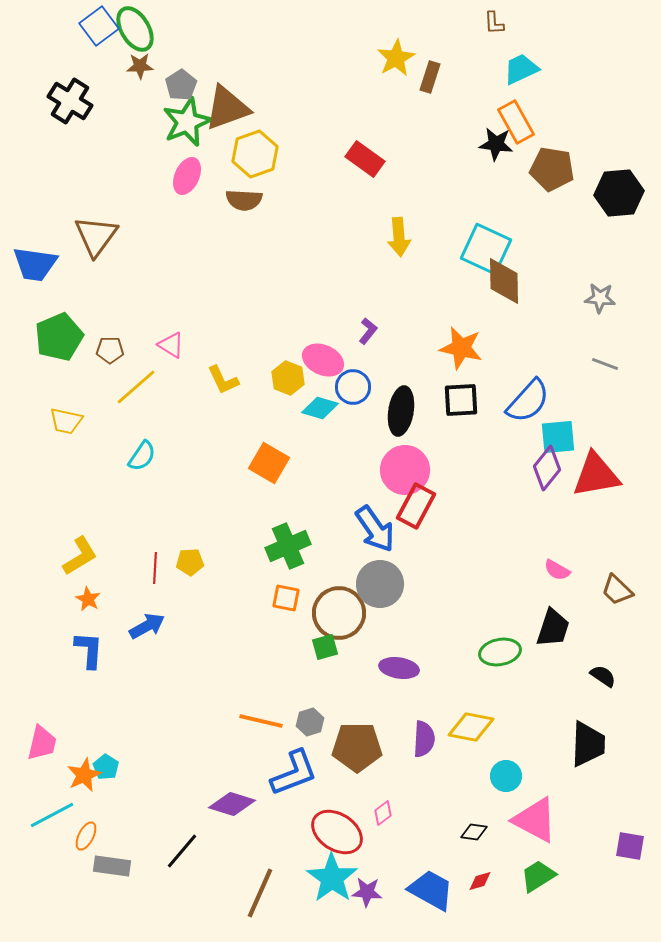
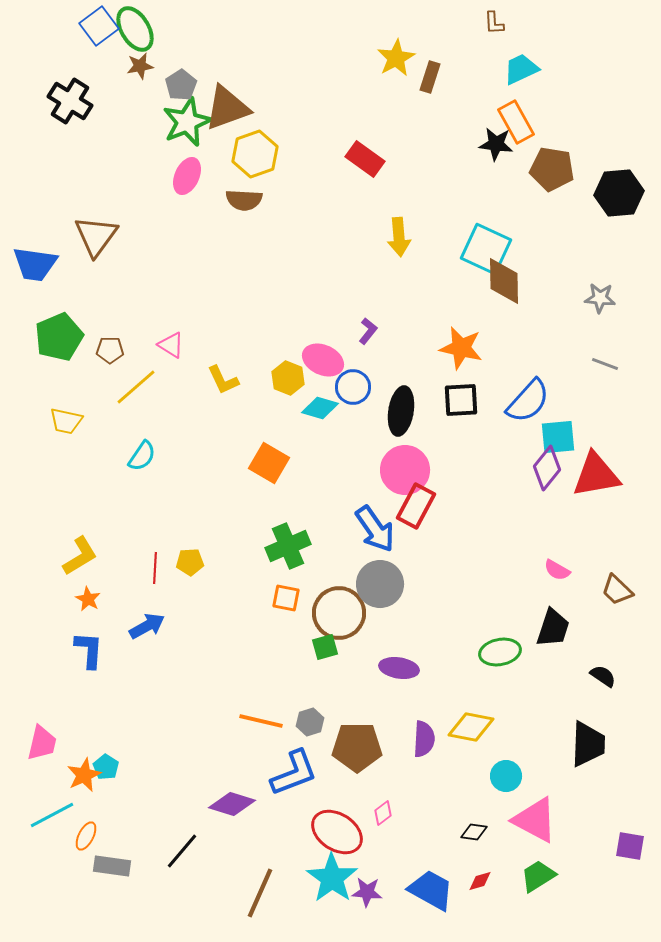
brown star at (140, 66): rotated 8 degrees counterclockwise
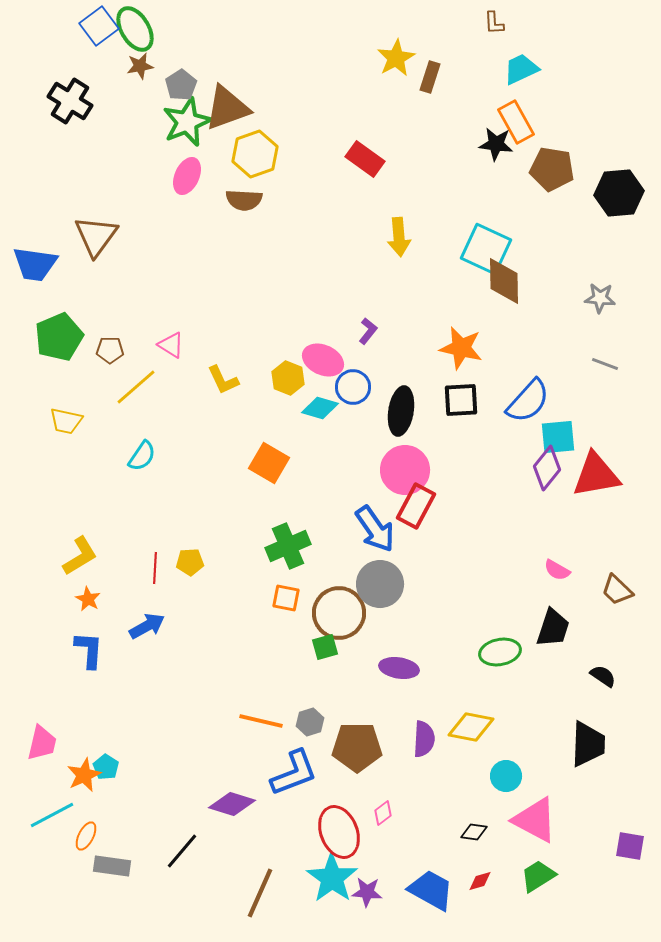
red ellipse at (337, 832): moved 2 px right; rotated 36 degrees clockwise
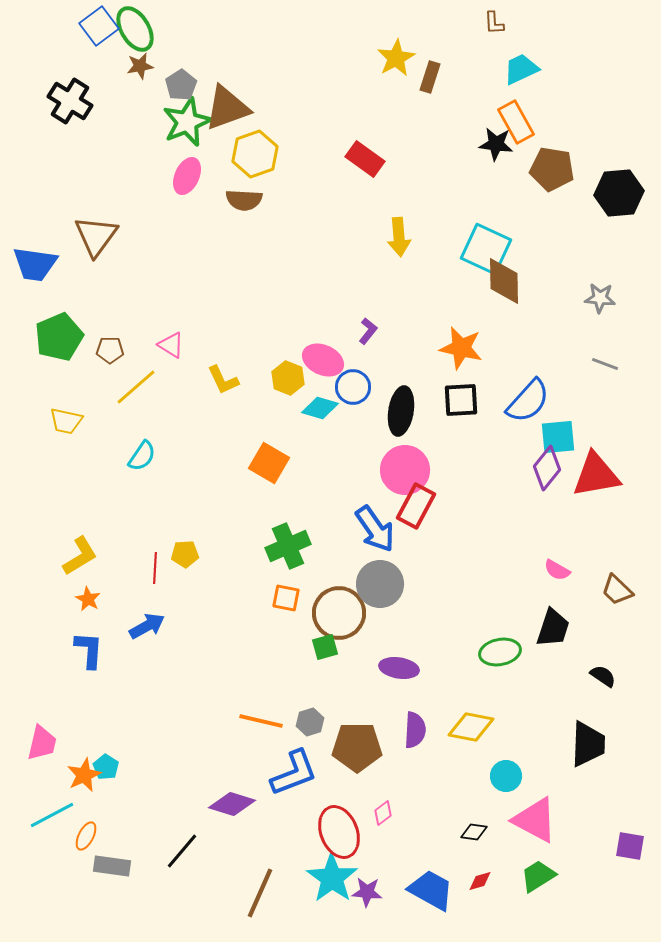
yellow pentagon at (190, 562): moved 5 px left, 8 px up
purple semicircle at (424, 739): moved 9 px left, 9 px up
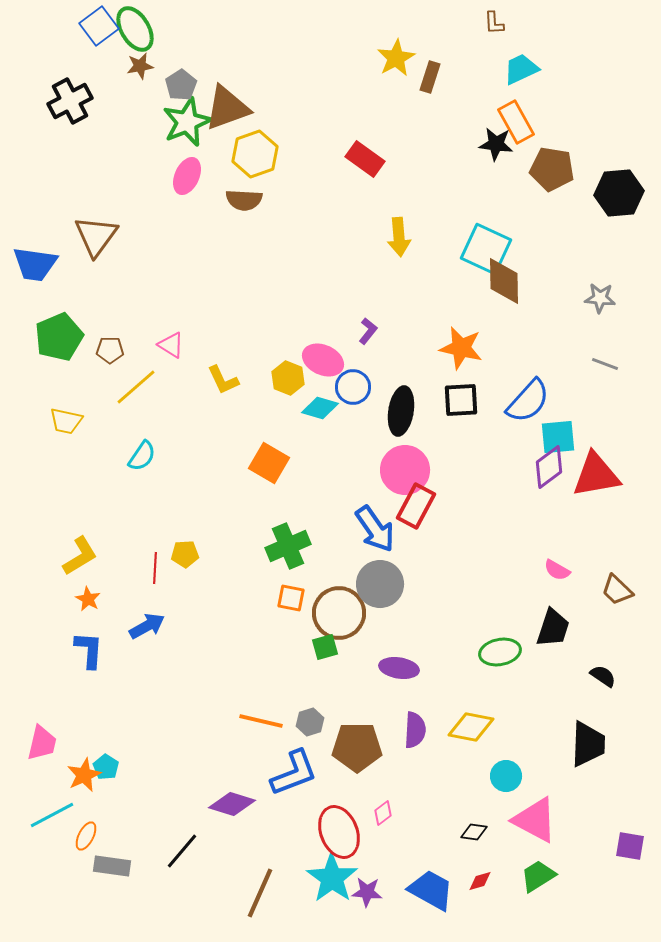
black cross at (70, 101): rotated 30 degrees clockwise
purple diamond at (547, 468): moved 2 px right, 1 px up; rotated 15 degrees clockwise
orange square at (286, 598): moved 5 px right
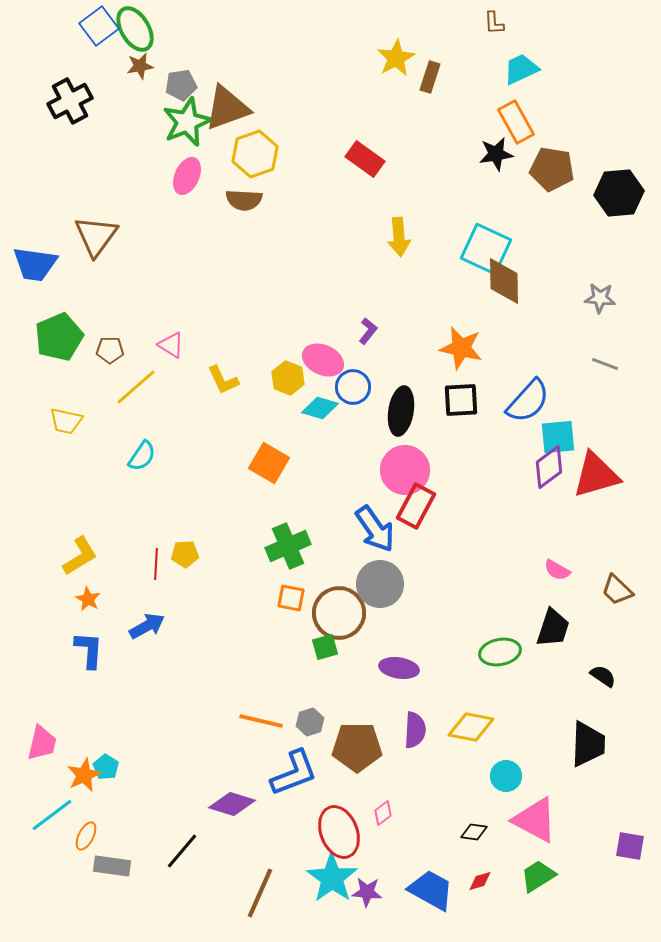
gray pentagon at (181, 85): rotated 24 degrees clockwise
black star at (496, 144): moved 10 px down; rotated 16 degrees counterclockwise
red triangle at (596, 475): rotated 6 degrees counterclockwise
red line at (155, 568): moved 1 px right, 4 px up
cyan line at (52, 815): rotated 9 degrees counterclockwise
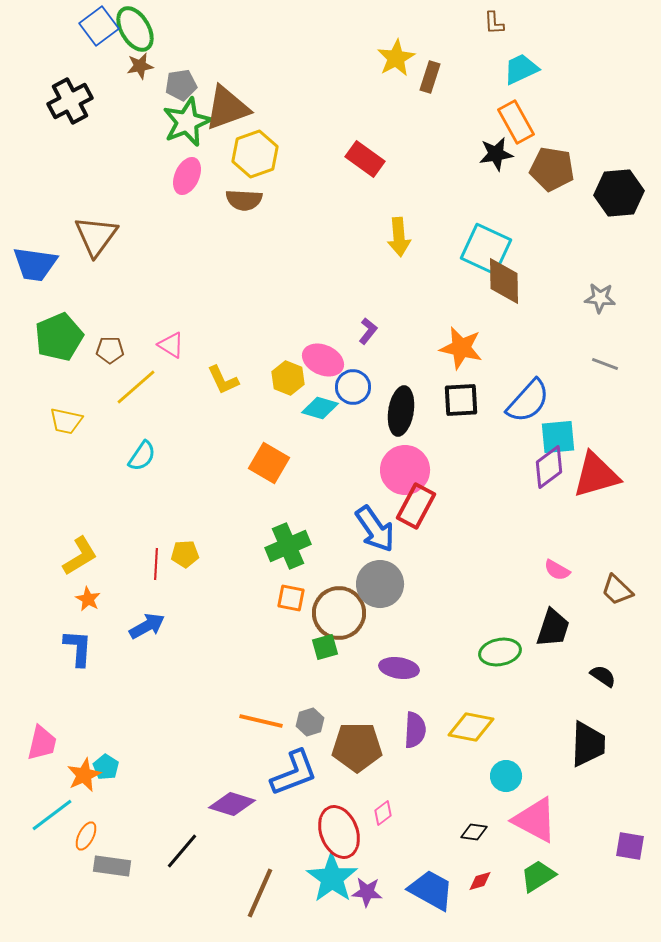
blue L-shape at (89, 650): moved 11 px left, 2 px up
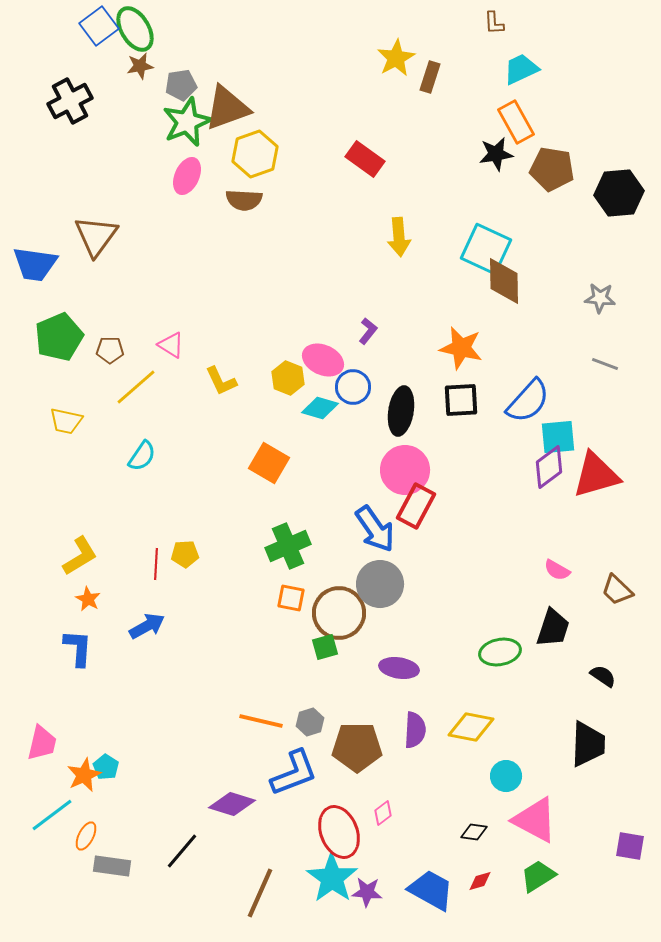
yellow L-shape at (223, 380): moved 2 px left, 1 px down
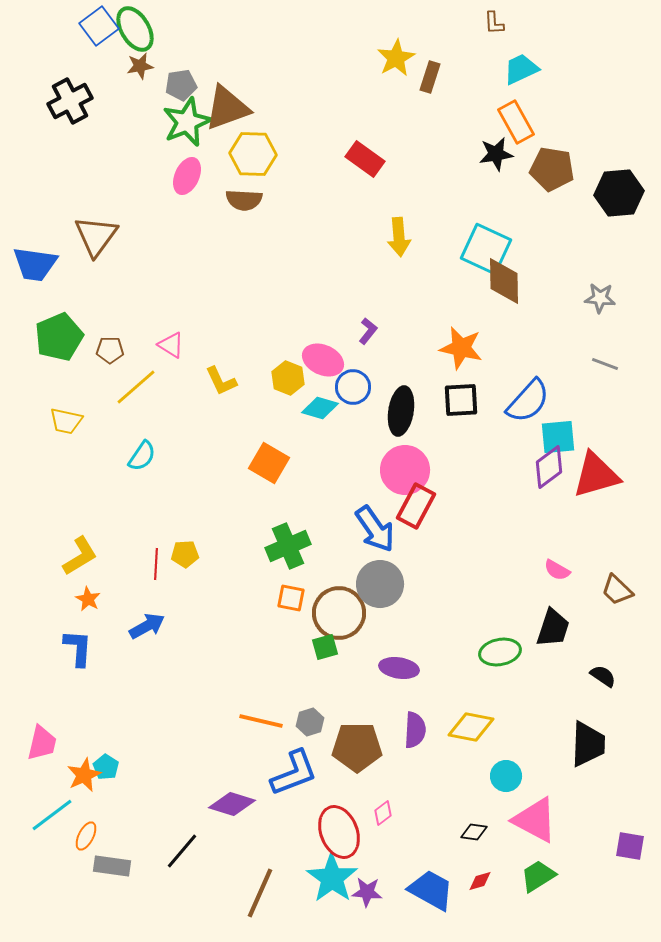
yellow hexagon at (255, 154): moved 2 px left; rotated 21 degrees clockwise
